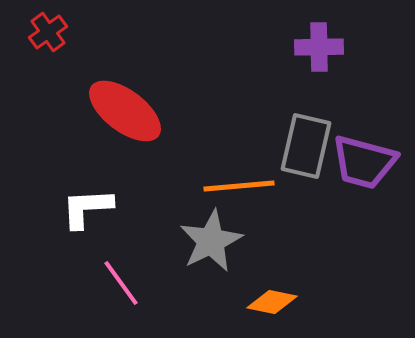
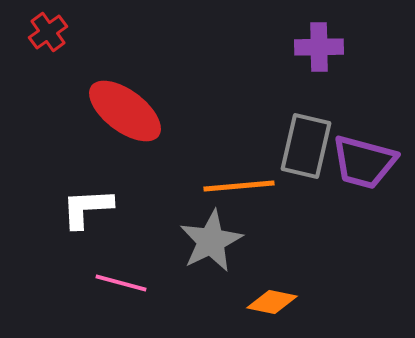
pink line: rotated 39 degrees counterclockwise
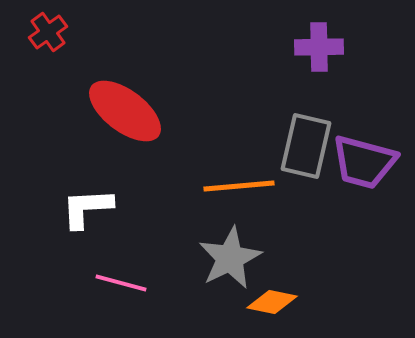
gray star: moved 19 px right, 17 px down
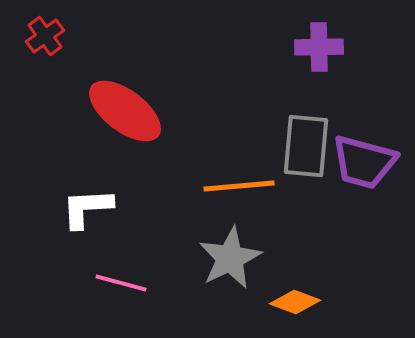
red cross: moved 3 px left, 4 px down
gray rectangle: rotated 8 degrees counterclockwise
orange diamond: moved 23 px right; rotated 9 degrees clockwise
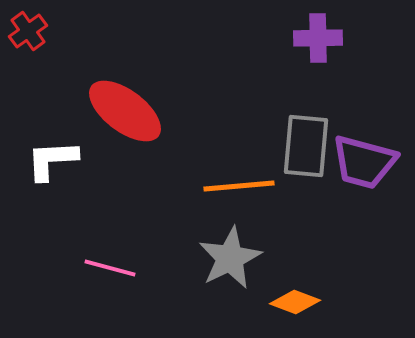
red cross: moved 17 px left, 5 px up
purple cross: moved 1 px left, 9 px up
white L-shape: moved 35 px left, 48 px up
pink line: moved 11 px left, 15 px up
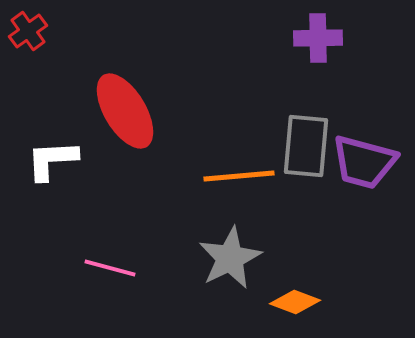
red ellipse: rotated 22 degrees clockwise
orange line: moved 10 px up
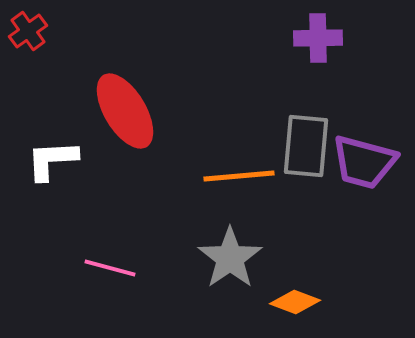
gray star: rotated 8 degrees counterclockwise
